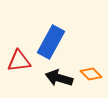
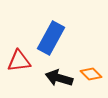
blue rectangle: moved 4 px up
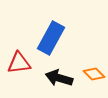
red triangle: moved 2 px down
orange diamond: moved 3 px right
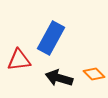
red triangle: moved 3 px up
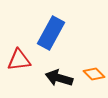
blue rectangle: moved 5 px up
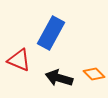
red triangle: rotated 30 degrees clockwise
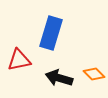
blue rectangle: rotated 12 degrees counterclockwise
red triangle: rotated 35 degrees counterclockwise
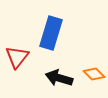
red triangle: moved 2 px left, 3 px up; rotated 40 degrees counterclockwise
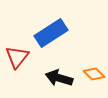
blue rectangle: rotated 40 degrees clockwise
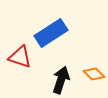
red triangle: moved 3 px right; rotated 50 degrees counterclockwise
black arrow: moved 2 px right, 2 px down; rotated 92 degrees clockwise
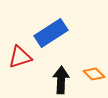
red triangle: rotated 35 degrees counterclockwise
black arrow: rotated 16 degrees counterclockwise
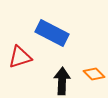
blue rectangle: moved 1 px right; rotated 60 degrees clockwise
black arrow: moved 1 px right, 1 px down
